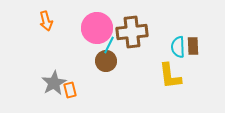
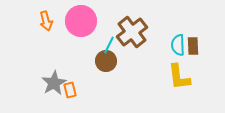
pink circle: moved 16 px left, 7 px up
brown cross: rotated 32 degrees counterclockwise
cyan semicircle: moved 2 px up
yellow L-shape: moved 9 px right, 1 px down
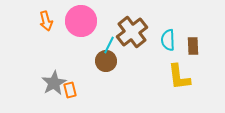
cyan semicircle: moved 10 px left, 5 px up
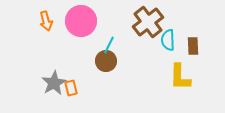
brown cross: moved 16 px right, 10 px up
yellow L-shape: moved 1 px right; rotated 8 degrees clockwise
orange rectangle: moved 1 px right, 2 px up
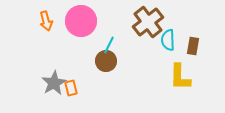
brown rectangle: rotated 12 degrees clockwise
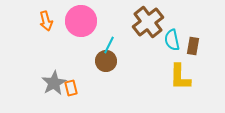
cyan semicircle: moved 4 px right; rotated 10 degrees counterclockwise
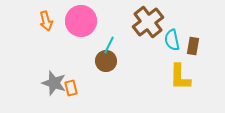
gray star: rotated 25 degrees counterclockwise
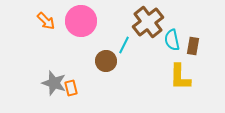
orange arrow: rotated 30 degrees counterclockwise
cyan line: moved 15 px right
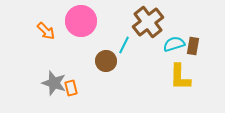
orange arrow: moved 10 px down
cyan semicircle: moved 2 px right, 4 px down; rotated 85 degrees clockwise
